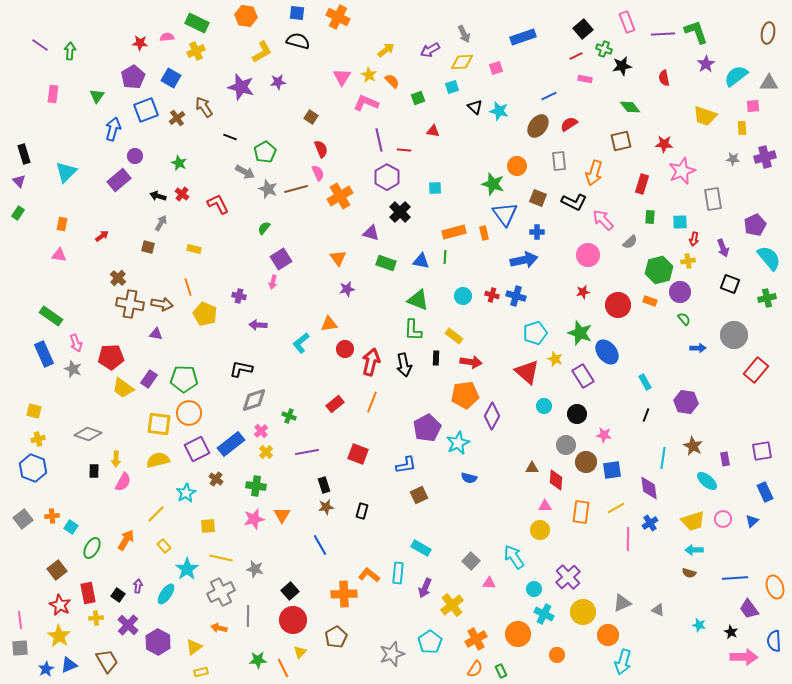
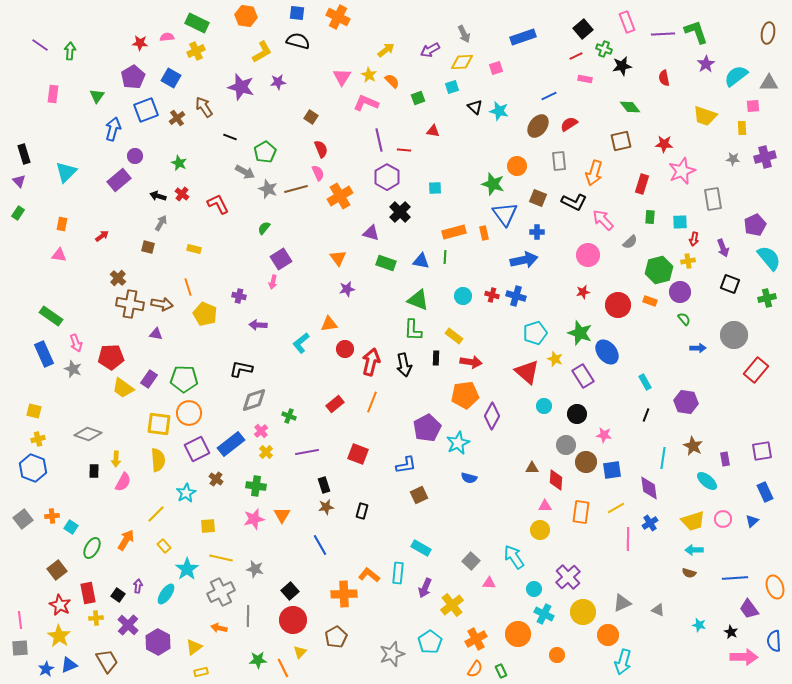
yellow semicircle at (158, 460): rotated 100 degrees clockwise
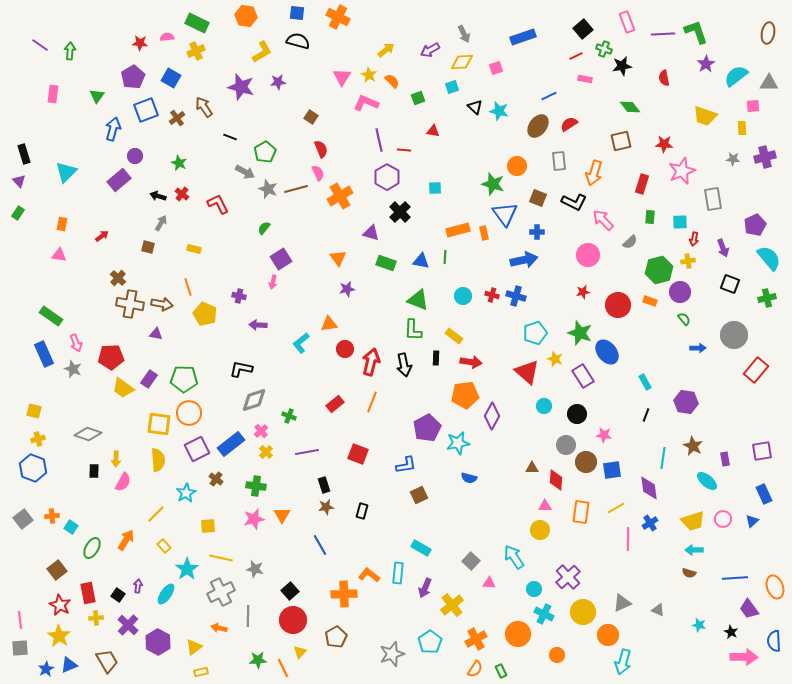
orange rectangle at (454, 232): moved 4 px right, 2 px up
cyan star at (458, 443): rotated 15 degrees clockwise
blue rectangle at (765, 492): moved 1 px left, 2 px down
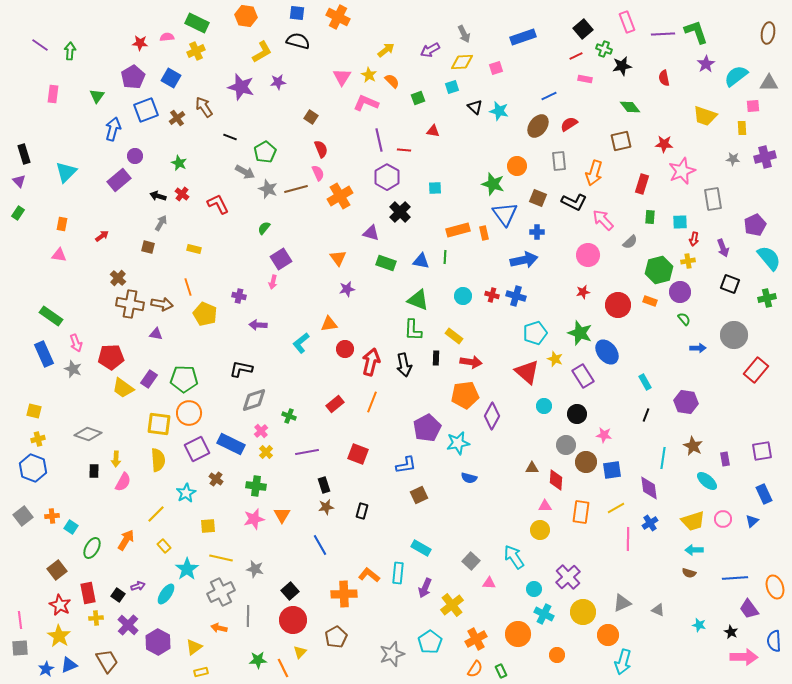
blue rectangle at (231, 444): rotated 64 degrees clockwise
gray square at (23, 519): moved 3 px up
purple arrow at (138, 586): rotated 64 degrees clockwise
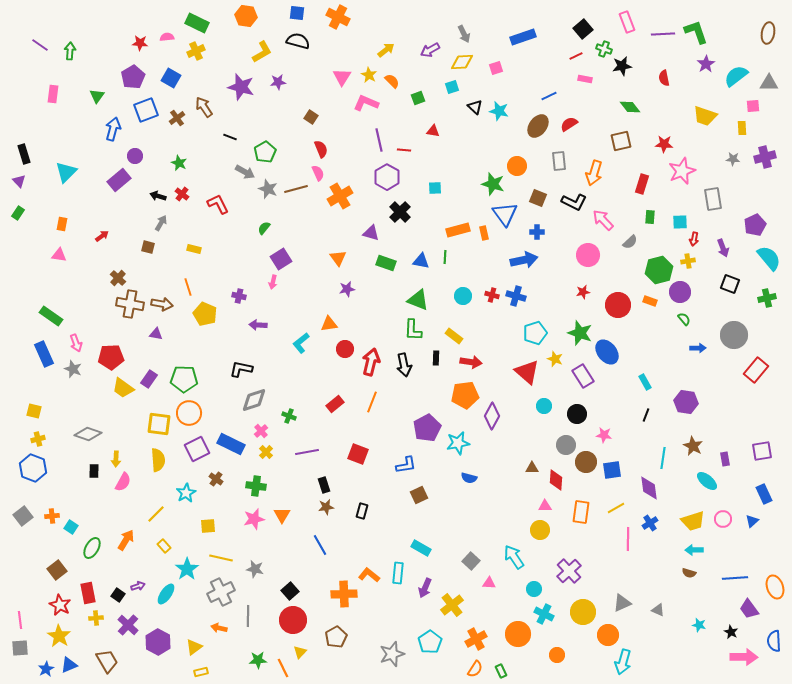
purple cross at (568, 577): moved 1 px right, 6 px up
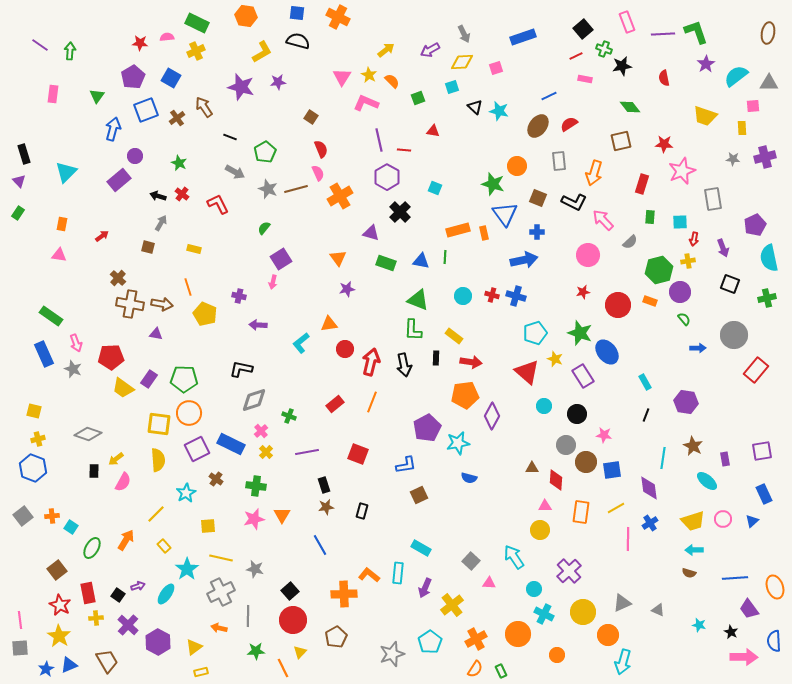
gray arrow at (245, 172): moved 10 px left
cyan square at (435, 188): rotated 24 degrees clockwise
cyan semicircle at (769, 258): rotated 152 degrees counterclockwise
yellow arrow at (116, 459): rotated 49 degrees clockwise
green star at (258, 660): moved 2 px left, 9 px up
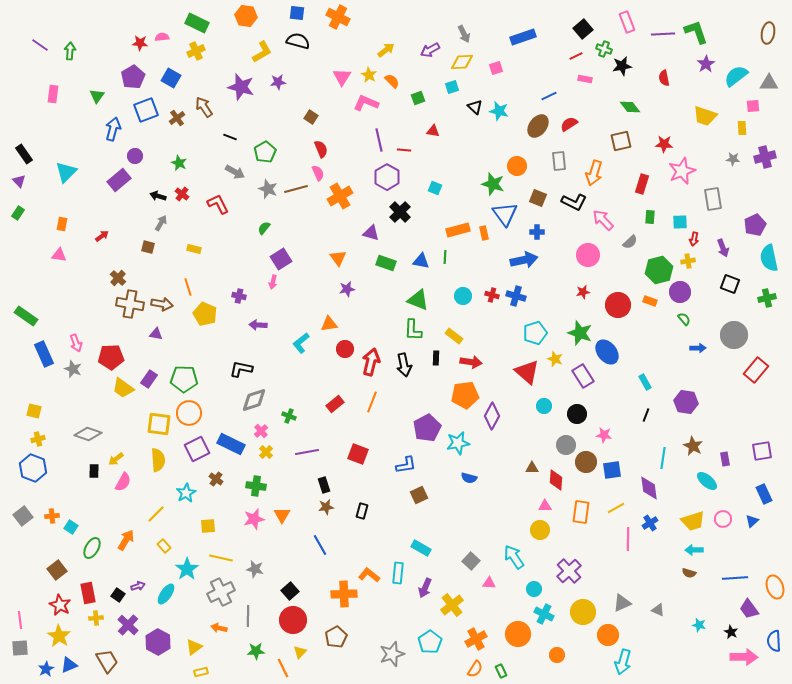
pink semicircle at (167, 37): moved 5 px left
black rectangle at (24, 154): rotated 18 degrees counterclockwise
green rectangle at (51, 316): moved 25 px left
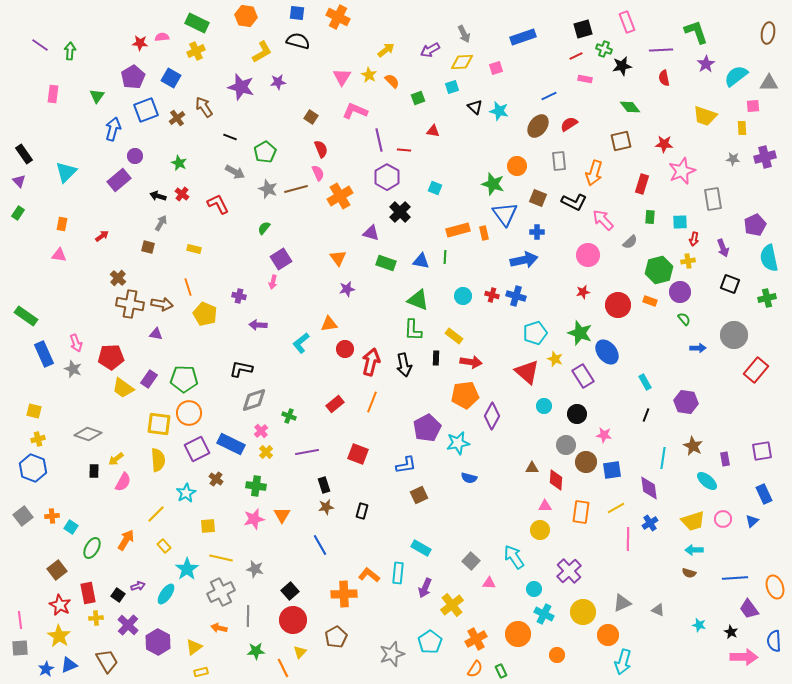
black square at (583, 29): rotated 24 degrees clockwise
purple line at (663, 34): moved 2 px left, 16 px down
pink L-shape at (366, 103): moved 11 px left, 8 px down
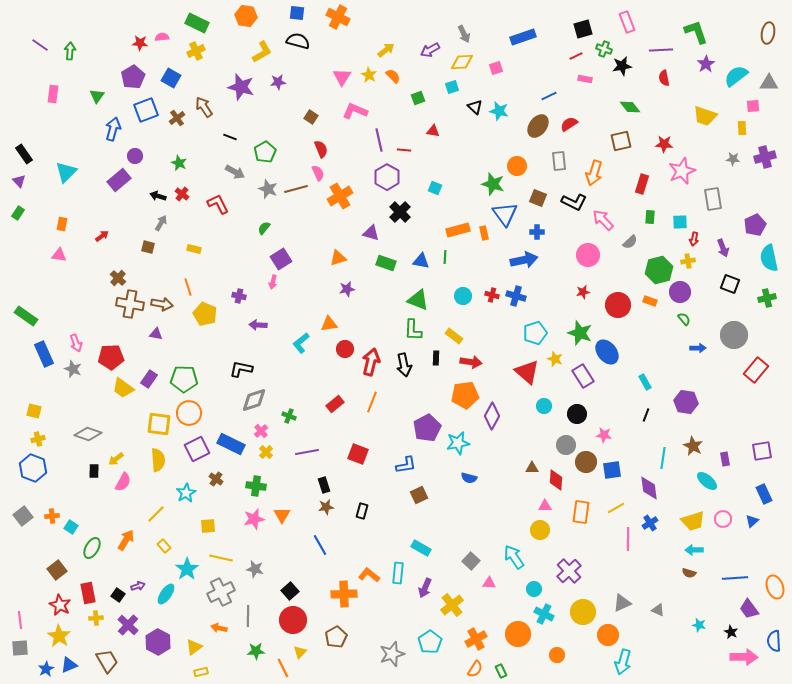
orange semicircle at (392, 81): moved 1 px right, 5 px up
orange triangle at (338, 258): rotated 48 degrees clockwise
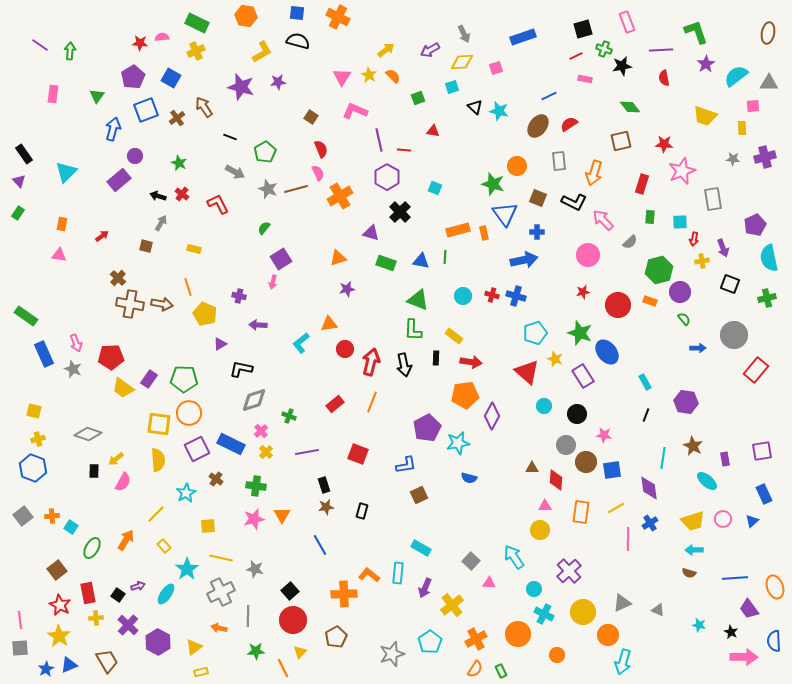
brown square at (148, 247): moved 2 px left, 1 px up
yellow cross at (688, 261): moved 14 px right
purple triangle at (156, 334): moved 64 px right, 10 px down; rotated 40 degrees counterclockwise
